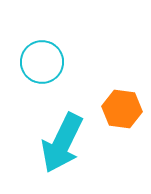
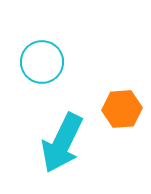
orange hexagon: rotated 12 degrees counterclockwise
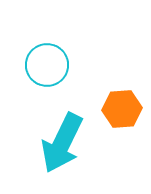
cyan circle: moved 5 px right, 3 px down
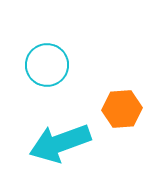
cyan arrow: moved 2 px left; rotated 44 degrees clockwise
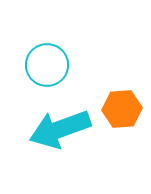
cyan arrow: moved 14 px up
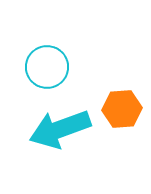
cyan circle: moved 2 px down
